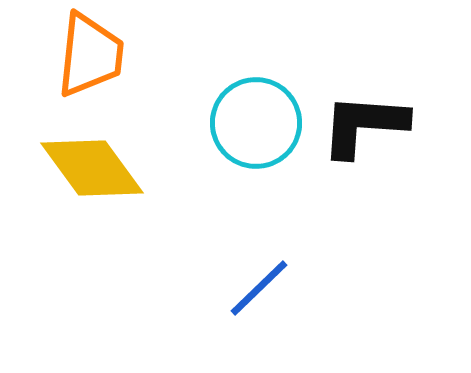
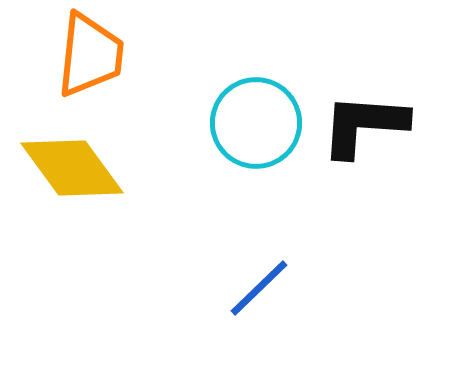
yellow diamond: moved 20 px left
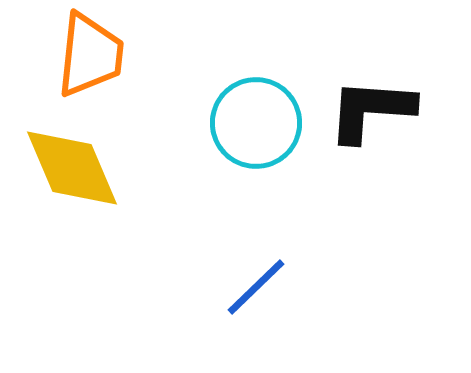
black L-shape: moved 7 px right, 15 px up
yellow diamond: rotated 13 degrees clockwise
blue line: moved 3 px left, 1 px up
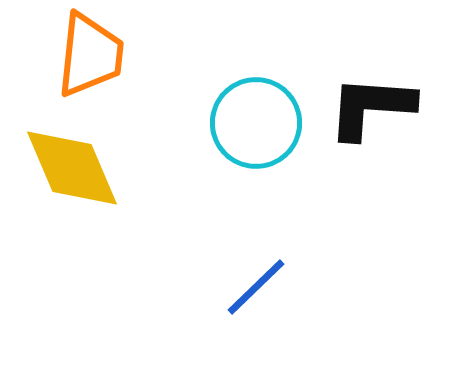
black L-shape: moved 3 px up
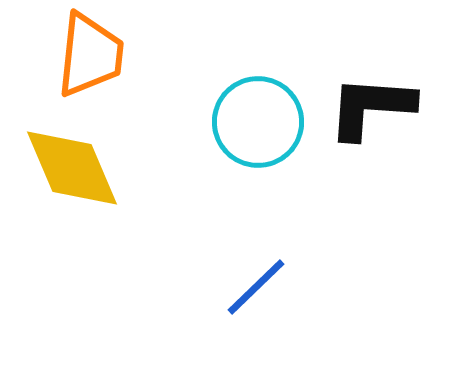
cyan circle: moved 2 px right, 1 px up
